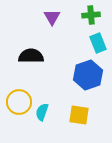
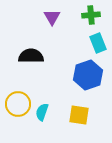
yellow circle: moved 1 px left, 2 px down
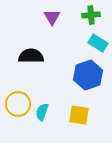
cyan rectangle: rotated 36 degrees counterclockwise
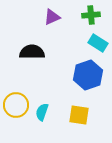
purple triangle: rotated 36 degrees clockwise
black semicircle: moved 1 px right, 4 px up
yellow circle: moved 2 px left, 1 px down
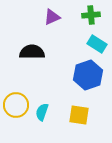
cyan rectangle: moved 1 px left, 1 px down
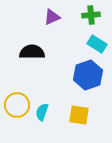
yellow circle: moved 1 px right
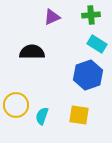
yellow circle: moved 1 px left
cyan semicircle: moved 4 px down
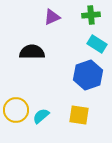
yellow circle: moved 5 px down
cyan semicircle: moved 1 px left; rotated 30 degrees clockwise
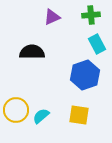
cyan rectangle: rotated 30 degrees clockwise
blue hexagon: moved 3 px left
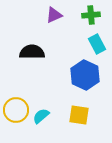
purple triangle: moved 2 px right, 2 px up
blue hexagon: rotated 16 degrees counterclockwise
